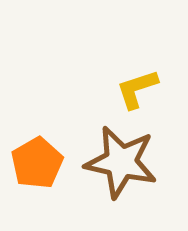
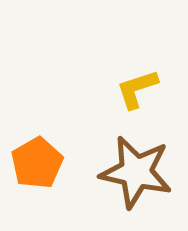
brown star: moved 15 px right, 10 px down
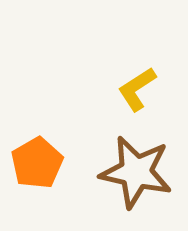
yellow L-shape: rotated 15 degrees counterclockwise
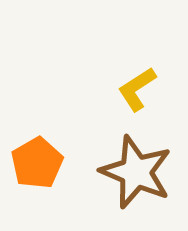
brown star: rotated 10 degrees clockwise
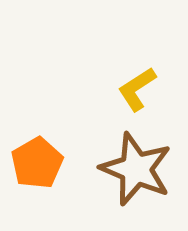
brown star: moved 3 px up
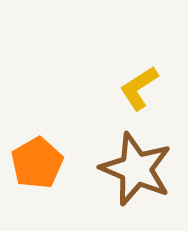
yellow L-shape: moved 2 px right, 1 px up
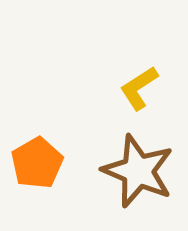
brown star: moved 2 px right, 2 px down
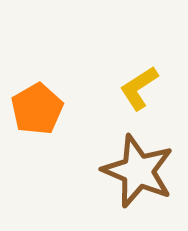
orange pentagon: moved 54 px up
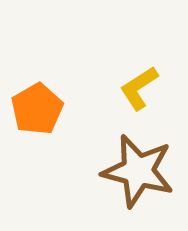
brown star: rotated 8 degrees counterclockwise
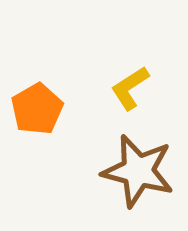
yellow L-shape: moved 9 px left
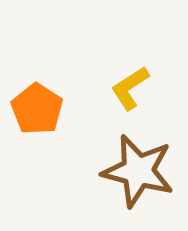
orange pentagon: rotated 9 degrees counterclockwise
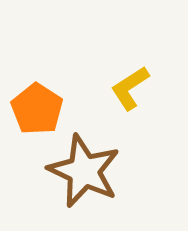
brown star: moved 54 px left; rotated 10 degrees clockwise
